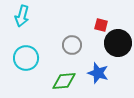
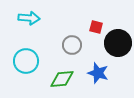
cyan arrow: moved 7 px right, 2 px down; rotated 100 degrees counterclockwise
red square: moved 5 px left, 2 px down
cyan circle: moved 3 px down
green diamond: moved 2 px left, 2 px up
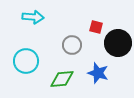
cyan arrow: moved 4 px right, 1 px up
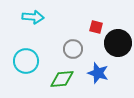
gray circle: moved 1 px right, 4 px down
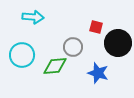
gray circle: moved 2 px up
cyan circle: moved 4 px left, 6 px up
green diamond: moved 7 px left, 13 px up
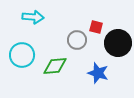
gray circle: moved 4 px right, 7 px up
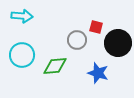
cyan arrow: moved 11 px left, 1 px up
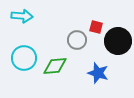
black circle: moved 2 px up
cyan circle: moved 2 px right, 3 px down
